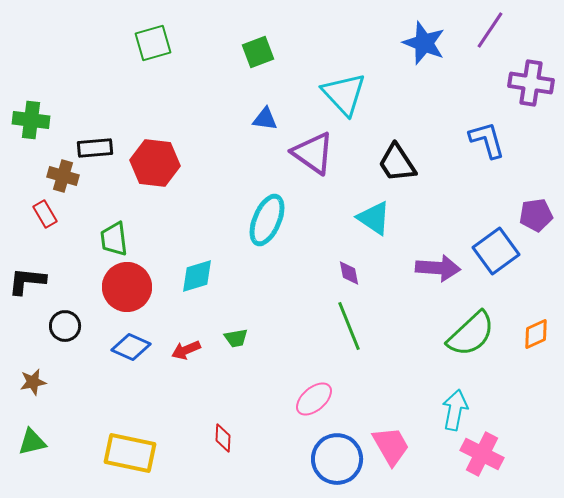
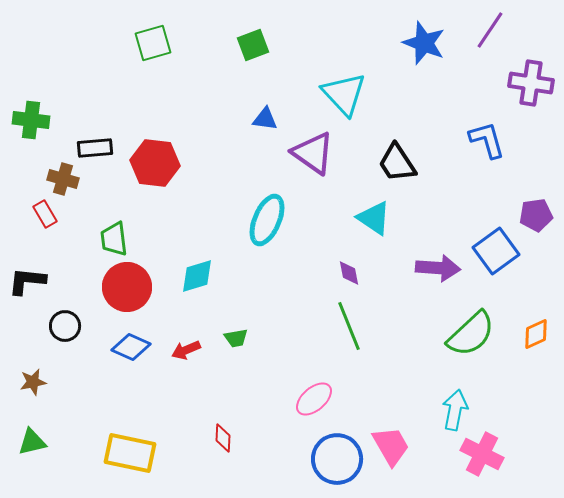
green square at (258, 52): moved 5 px left, 7 px up
brown cross at (63, 176): moved 3 px down
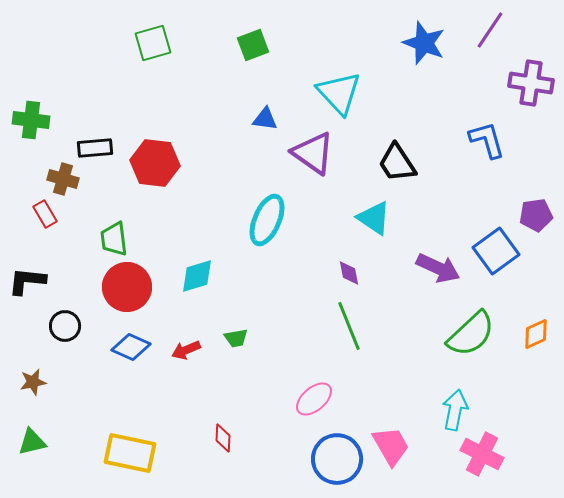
cyan triangle at (344, 94): moved 5 px left, 1 px up
purple arrow at (438, 268): rotated 21 degrees clockwise
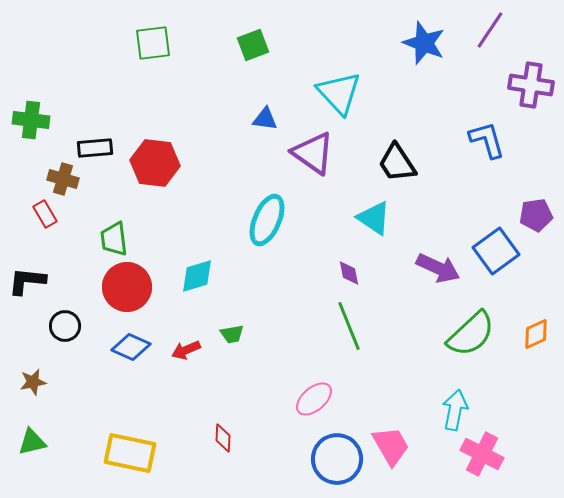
green square at (153, 43): rotated 9 degrees clockwise
purple cross at (531, 83): moved 2 px down
green trapezoid at (236, 338): moved 4 px left, 4 px up
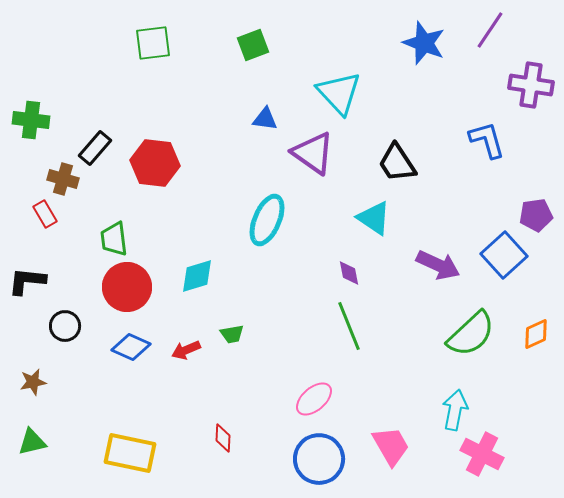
black rectangle at (95, 148): rotated 44 degrees counterclockwise
blue square at (496, 251): moved 8 px right, 4 px down; rotated 6 degrees counterclockwise
purple arrow at (438, 268): moved 3 px up
blue circle at (337, 459): moved 18 px left
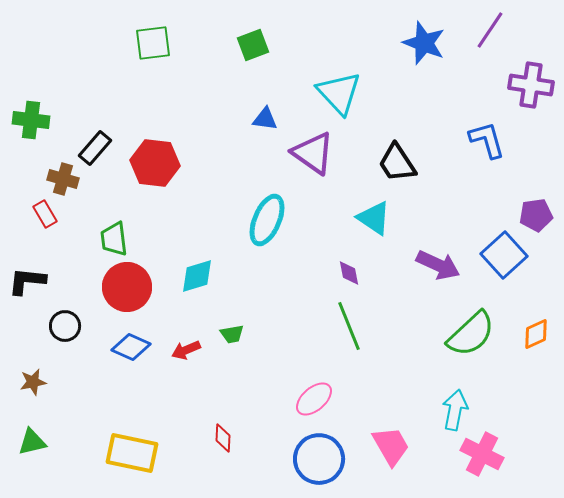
yellow rectangle at (130, 453): moved 2 px right
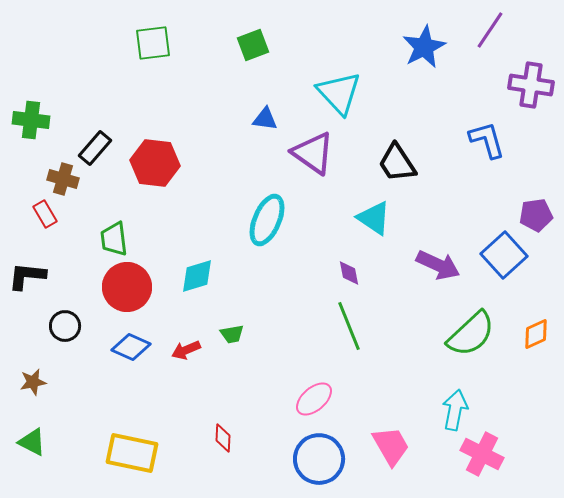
blue star at (424, 43): moved 4 px down; rotated 24 degrees clockwise
black L-shape at (27, 281): moved 5 px up
green triangle at (32, 442): rotated 40 degrees clockwise
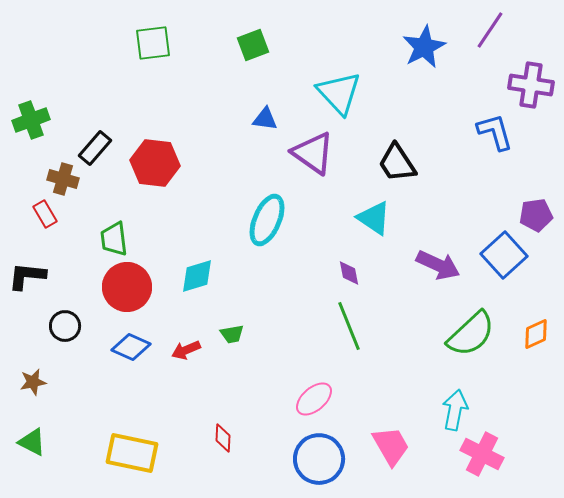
green cross at (31, 120): rotated 27 degrees counterclockwise
blue L-shape at (487, 140): moved 8 px right, 8 px up
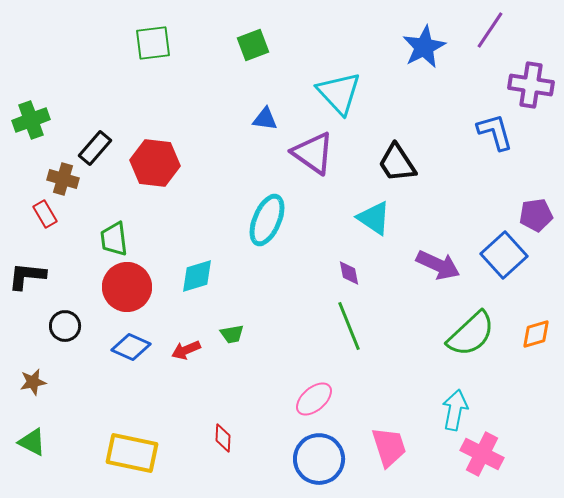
orange diamond at (536, 334): rotated 8 degrees clockwise
pink trapezoid at (391, 446): moved 2 px left, 1 px down; rotated 12 degrees clockwise
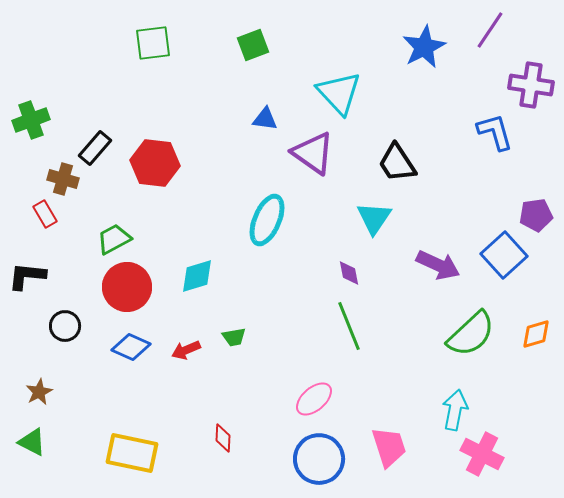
cyan triangle at (374, 218): rotated 30 degrees clockwise
green trapezoid at (114, 239): rotated 69 degrees clockwise
green trapezoid at (232, 334): moved 2 px right, 3 px down
brown star at (33, 382): moved 6 px right, 10 px down; rotated 16 degrees counterclockwise
